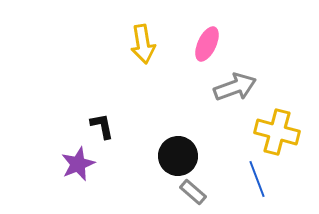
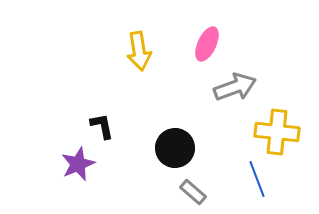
yellow arrow: moved 4 px left, 7 px down
yellow cross: rotated 9 degrees counterclockwise
black circle: moved 3 px left, 8 px up
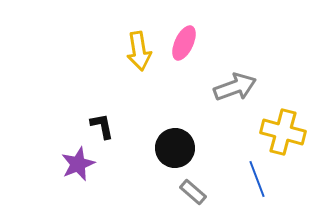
pink ellipse: moved 23 px left, 1 px up
yellow cross: moved 6 px right; rotated 9 degrees clockwise
